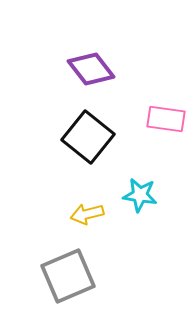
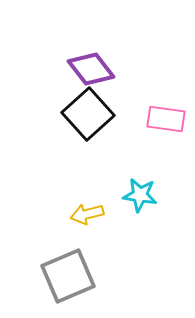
black square: moved 23 px up; rotated 9 degrees clockwise
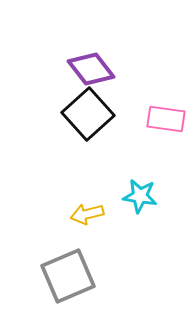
cyan star: moved 1 px down
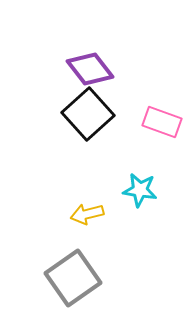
purple diamond: moved 1 px left
pink rectangle: moved 4 px left, 3 px down; rotated 12 degrees clockwise
cyan star: moved 6 px up
gray square: moved 5 px right, 2 px down; rotated 12 degrees counterclockwise
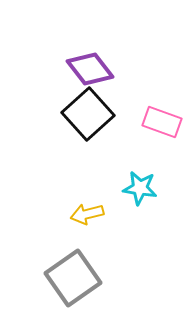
cyan star: moved 2 px up
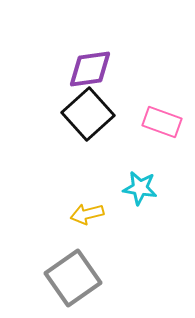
purple diamond: rotated 60 degrees counterclockwise
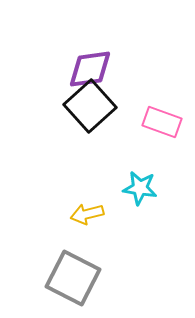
black square: moved 2 px right, 8 px up
gray square: rotated 28 degrees counterclockwise
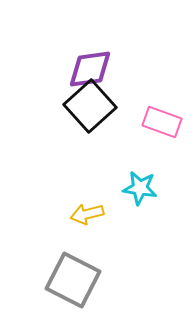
gray square: moved 2 px down
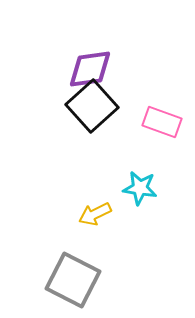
black square: moved 2 px right
yellow arrow: moved 8 px right; rotated 12 degrees counterclockwise
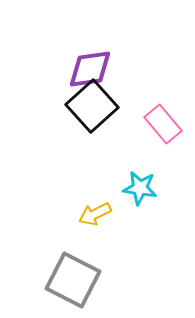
pink rectangle: moved 1 px right, 2 px down; rotated 30 degrees clockwise
